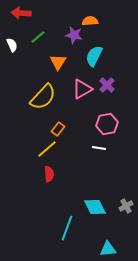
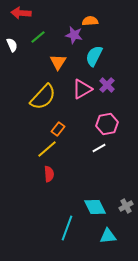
white line: rotated 40 degrees counterclockwise
cyan triangle: moved 13 px up
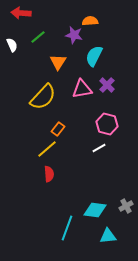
pink triangle: rotated 20 degrees clockwise
pink hexagon: rotated 25 degrees clockwise
cyan diamond: moved 3 px down; rotated 55 degrees counterclockwise
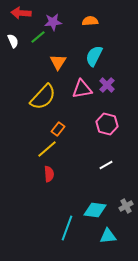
purple star: moved 21 px left, 13 px up; rotated 18 degrees counterclockwise
white semicircle: moved 1 px right, 4 px up
white line: moved 7 px right, 17 px down
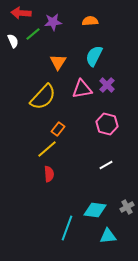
green line: moved 5 px left, 3 px up
gray cross: moved 1 px right, 1 px down
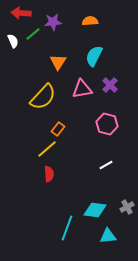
purple cross: moved 3 px right
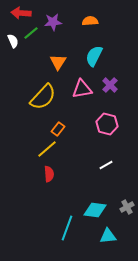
green line: moved 2 px left, 1 px up
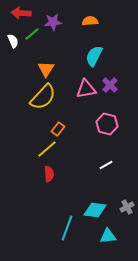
green line: moved 1 px right, 1 px down
orange triangle: moved 12 px left, 7 px down
pink triangle: moved 4 px right
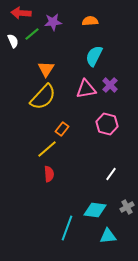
orange rectangle: moved 4 px right
white line: moved 5 px right, 9 px down; rotated 24 degrees counterclockwise
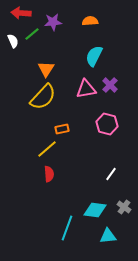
orange rectangle: rotated 40 degrees clockwise
gray cross: moved 3 px left; rotated 24 degrees counterclockwise
